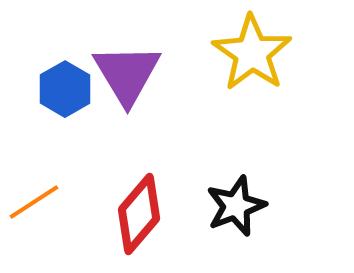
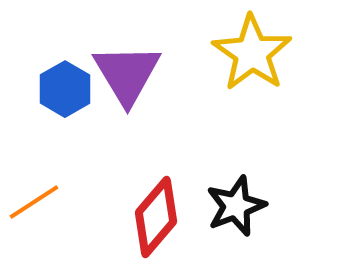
red diamond: moved 17 px right, 3 px down
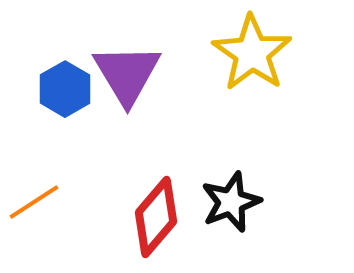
black star: moved 5 px left, 4 px up
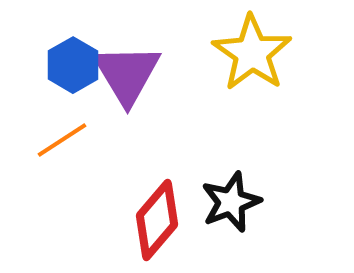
blue hexagon: moved 8 px right, 24 px up
orange line: moved 28 px right, 62 px up
red diamond: moved 1 px right, 3 px down
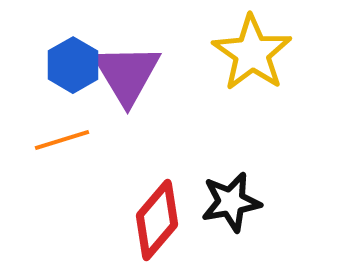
orange line: rotated 16 degrees clockwise
black star: rotated 10 degrees clockwise
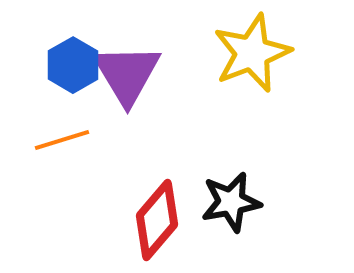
yellow star: rotated 16 degrees clockwise
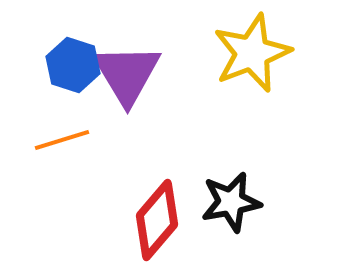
blue hexagon: rotated 12 degrees counterclockwise
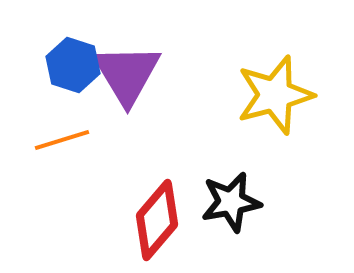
yellow star: moved 23 px right, 42 px down; rotated 6 degrees clockwise
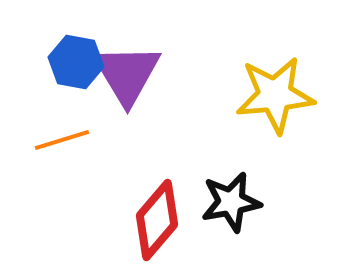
blue hexagon: moved 3 px right, 3 px up; rotated 8 degrees counterclockwise
yellow star: rotated 10 degrees clockwise
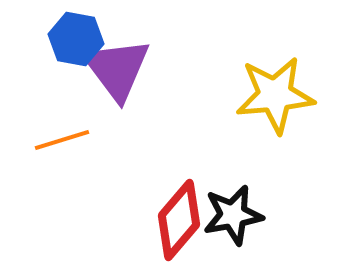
blue hexagon: moved 23 px up
purple triangle: moved 10 px left, 5 px up; rotated 6 degrees counterclockwise
black star: moved 2 px right, 13 px down
red diamond: moved 22 px right
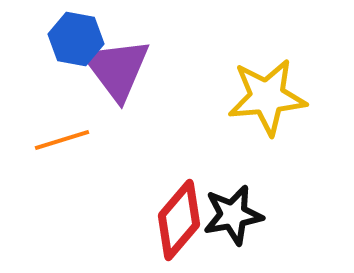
yellow star: moved 8 px left, 2 px down
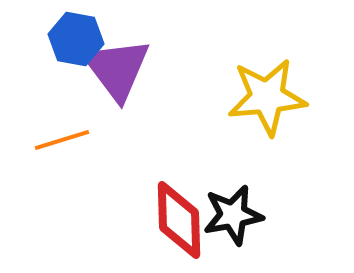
red diamond: rotated 42 degrees counterclockwise
